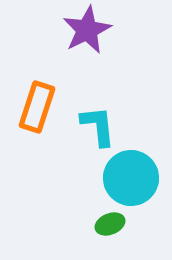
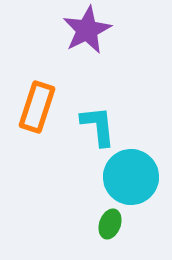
cyan circle: moved 1 px up
green ellipse: rotated 48 degrees counterclockwise
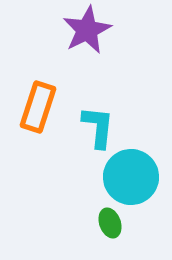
orange rectangle: moved 1 px right
cyan L-shape: moved 1 px down; rotated 12 degrees clockwise
green ellipse: moved 1 px up; rotated 40 degrees counterclockwise
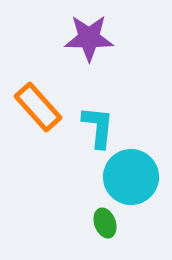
purple star: moved 2 px right, 8 px down; rotated 27 degrees clockwise
orange rectangle: rotated 60 degrees counterclockwise
green ellipse: moved 5 px left
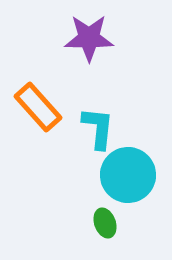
cyan L-shape: moved 1 px down
cyan circle: moved 3 px left, 2 px up
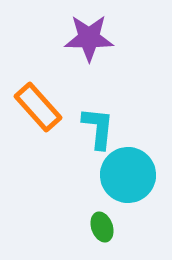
green ellipse: moved 3 px left, 4 px down
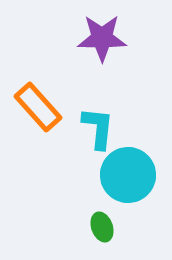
purple star: moved 13 px right
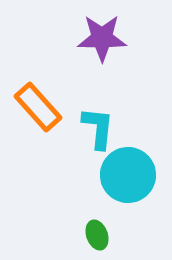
green ellipse: moved 5 px left, 8 px down
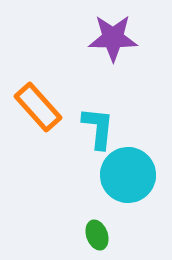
purple star: moved 11 px right
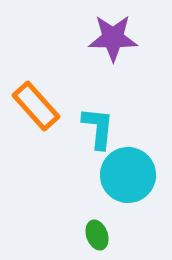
orange rectangle: moved 2 px left, 1 px up
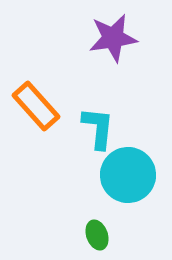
purple star: rotated 9 degrees counterclockwise
